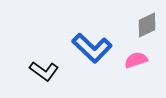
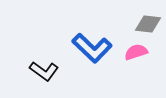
gray diamond: moved 1 px right, 1 px up; rotated 32 degrees clockwise
pink semicircle: moved 8 px up
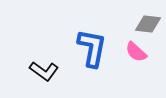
blue L-shape: rotated 123 degrees counterclockwise
pink semicircle: rotated 120 degrees counterclockwise
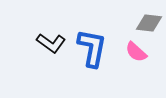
gray diamond: moved 1 px right, 1 px up
black L-shape: moved 7 px right, 28 px up
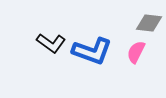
blue L-shape: moved 3 px down; rotated 99 degrees clockwise
pink semicircle: rotated 75 degrees clockwise
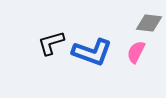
black L-shape: rotated 128 degrees clockwise
blue L-shape: moved 1 px down
